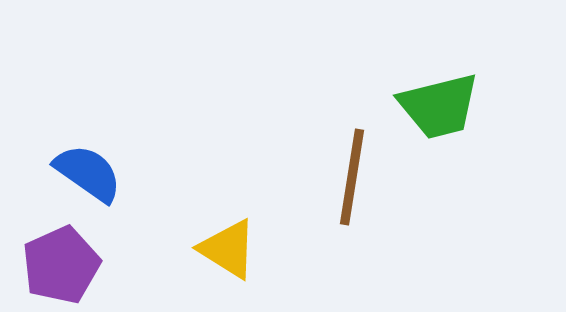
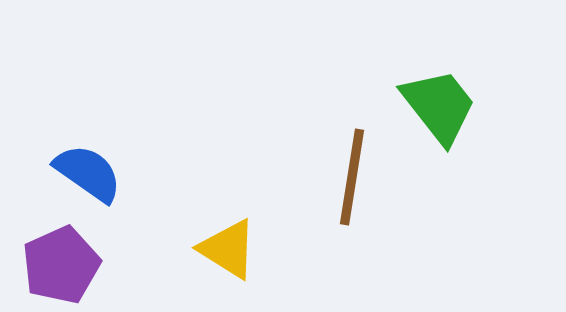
green trapezoid: rotated 114 degrees counterclockwise
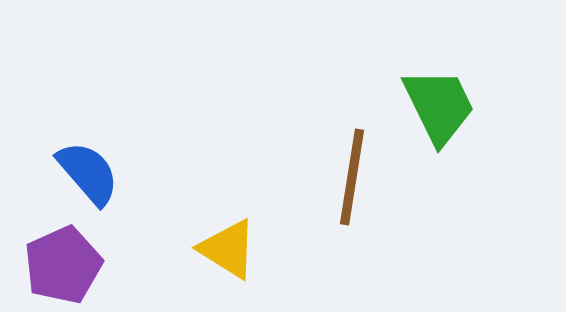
green trapezoid: rotated 12 degrees clockwise
blue semicircle: rotated 14 degrees clockwise
purple pentagon: moved 2 px right
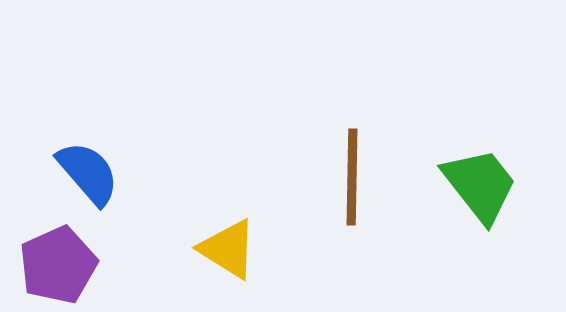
green trapezoid: moved 41 px right, 79 px down; rotated 12 degrees counterclockwise
brown line: rotated 8 degrees counterclockwise
purple pentagon: moved 5 px left
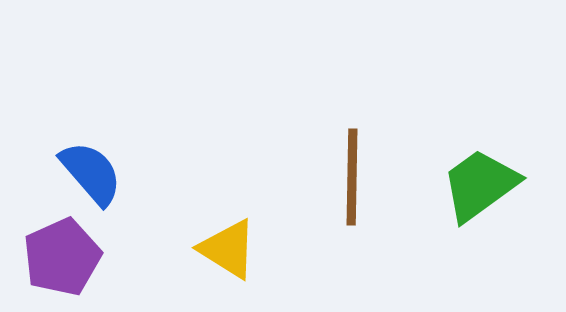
blue semicircle: moved 3 px right
green trapezoid: rotated 88 degrees counterclockwise
purple pentagon: moved 4 px right, 8 px up
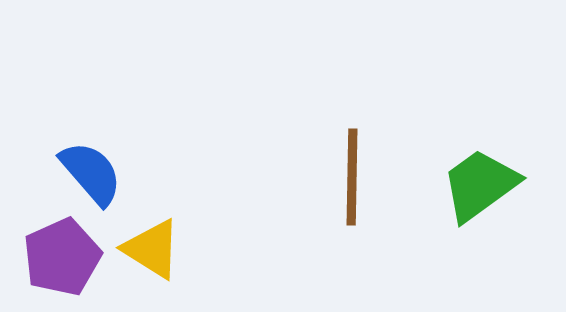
yellow triangle: moved 76 px left
